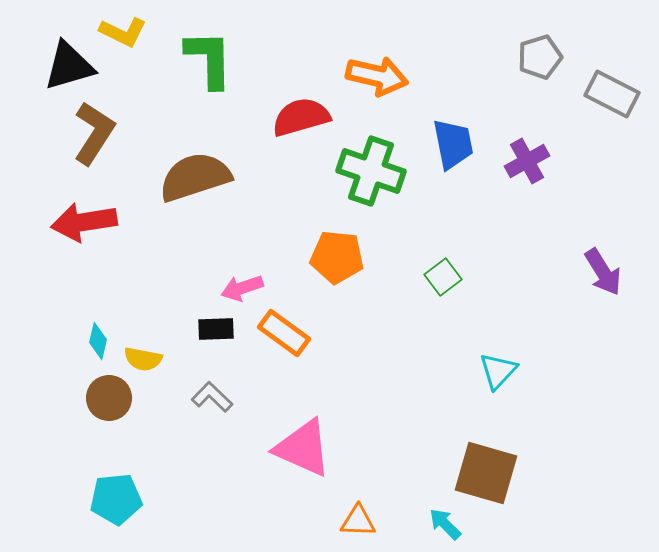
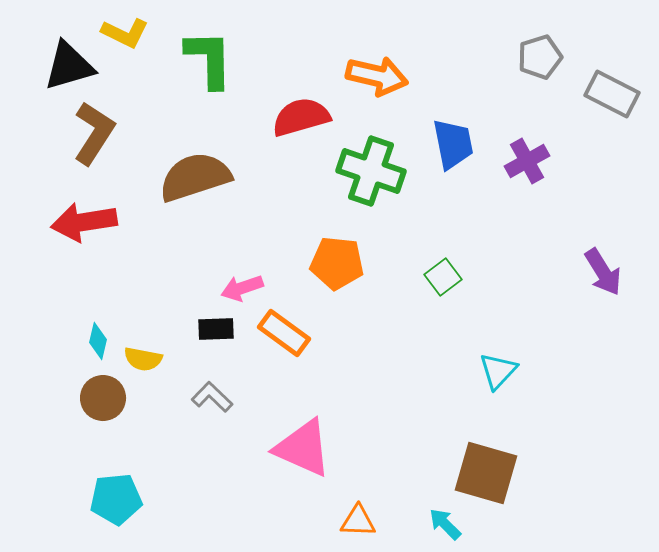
yellow L-shape: moved 2 px right, 1 px down
orange pentagon: moved 6 px down
brown circle: moved 6 px left
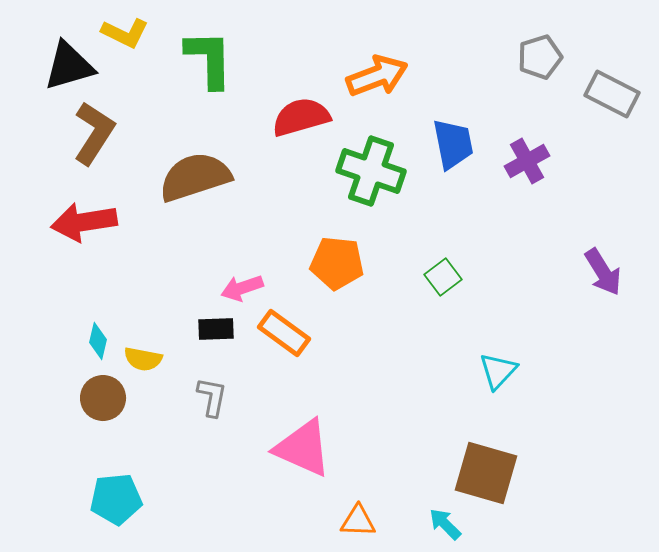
orange arrow: rotated 34 degrees counterclockwise
gray L-shape: rotated 57 degrees clockwise
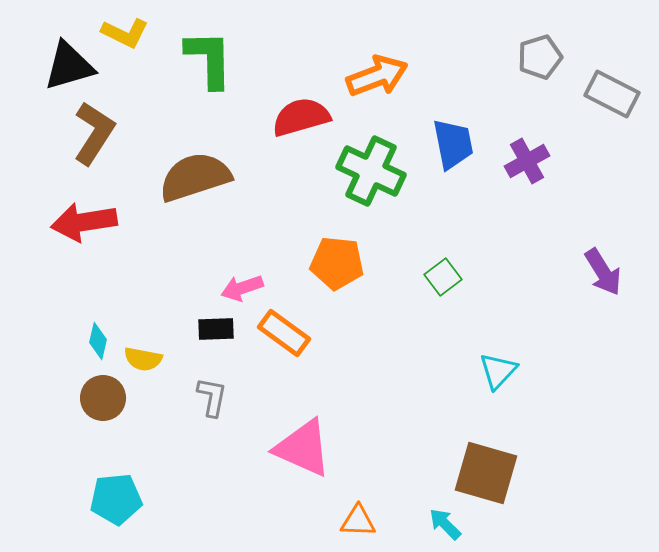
green cross: rotated 6 degrees clockwise
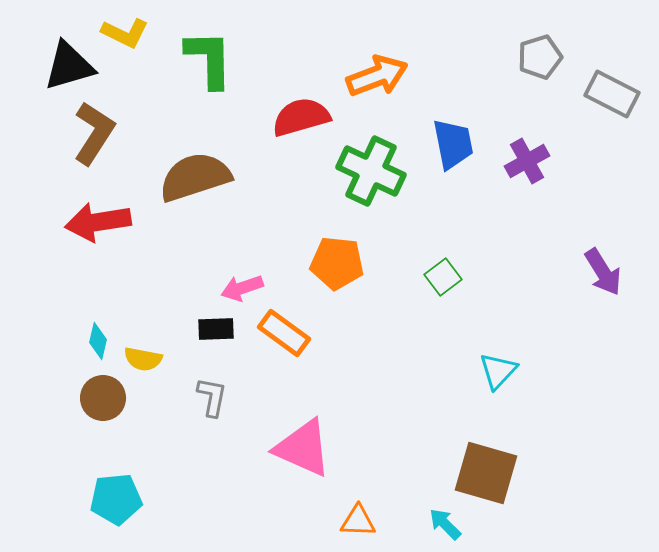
red arrow: moved 14 px right
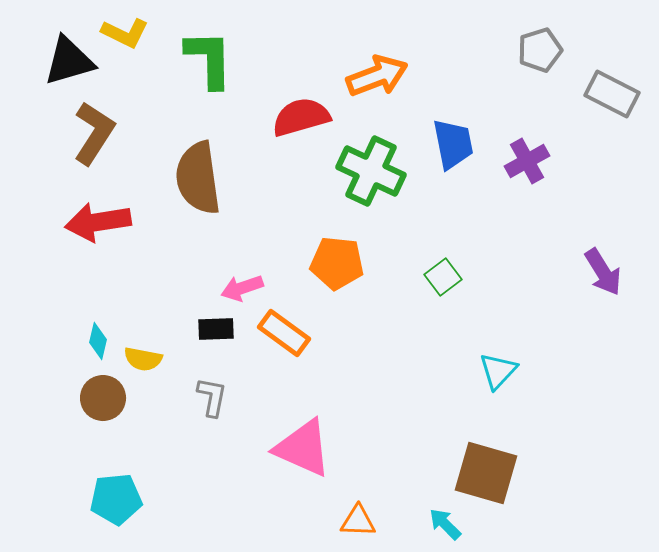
gray pentagon: moved 7 px up
black triangle: moved 5 px up
brown semicircle: moved 3 px right, 1 px down; rotated 80 degrees counterclockwise
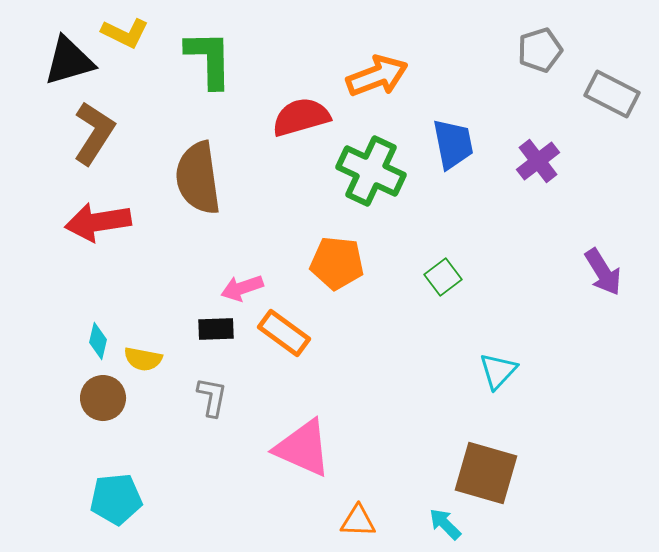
purple cross: moved 11 px right; rotated 9 degrees counterclockwise
